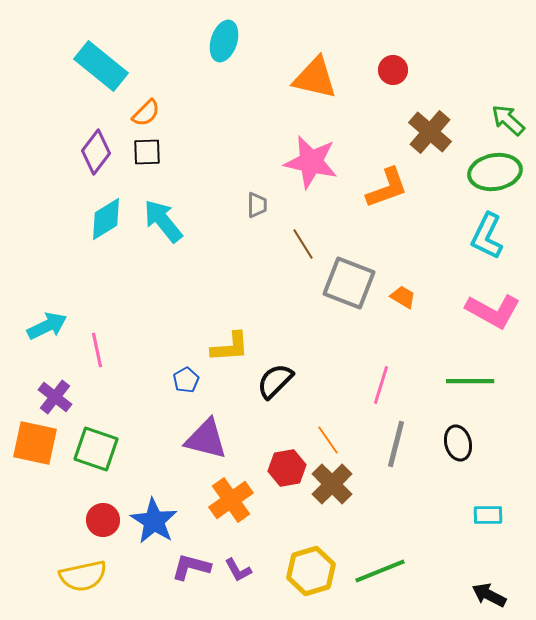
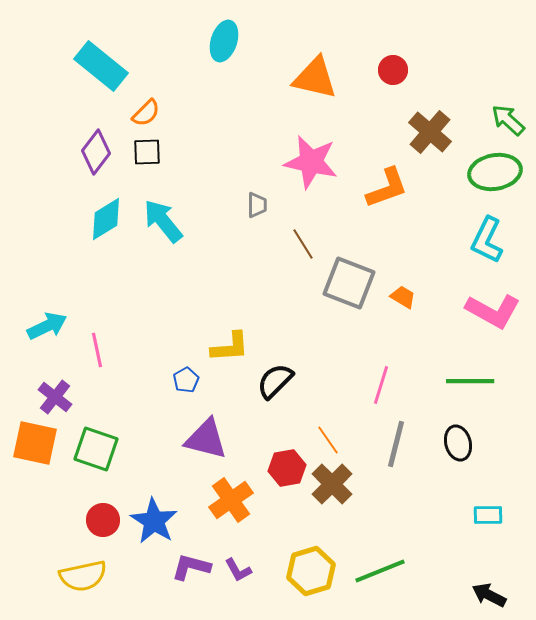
cyan L-shape at (487, 236): moved 4 px down
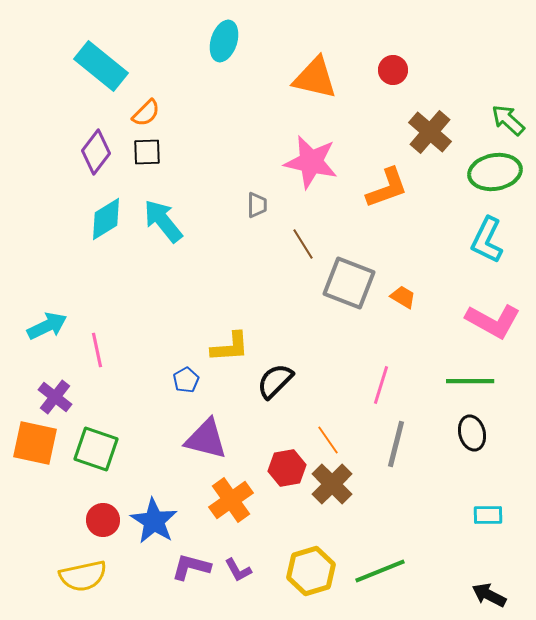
pink L-shape at (493, 311): moved 10 px down
black ellipse at (458, 443): moved 14 px right, 10 px up
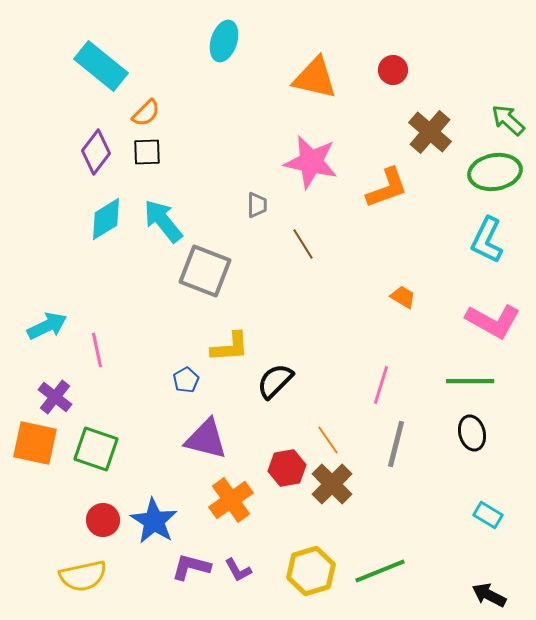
gray square at (349, 283): moved 144 px left, 12 px up
cyan rectangle at (488, 515): rotated 32 degrees clockwise
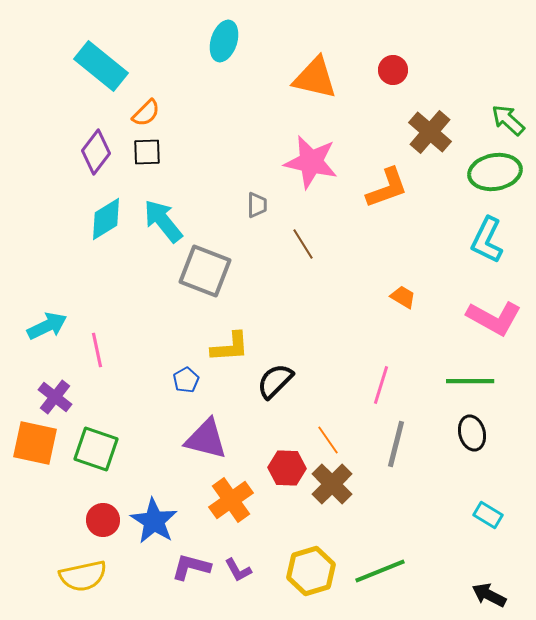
pink L-shape at (493, 321): moved 1 px right, 3 px up
red hexagon at (287, 468): rotated 12 degrees clockwise
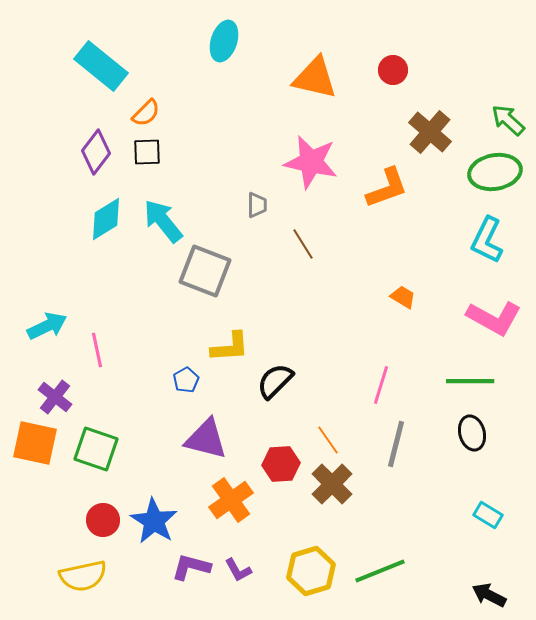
red hexagon at (287, 468): moved 6 px left, 4 px up; rotated 6 degrees counterclockwise
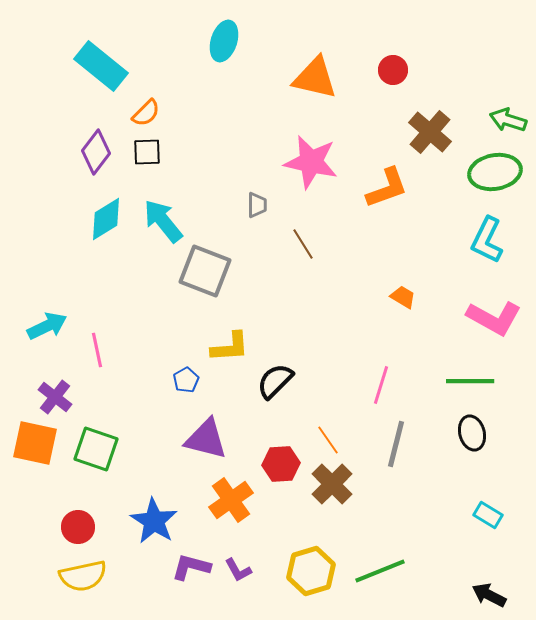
green arrow at (508, 120): rotated 24 degrees counterclockwise
red circle at (103, 520): moved 25 px left, 7 px down
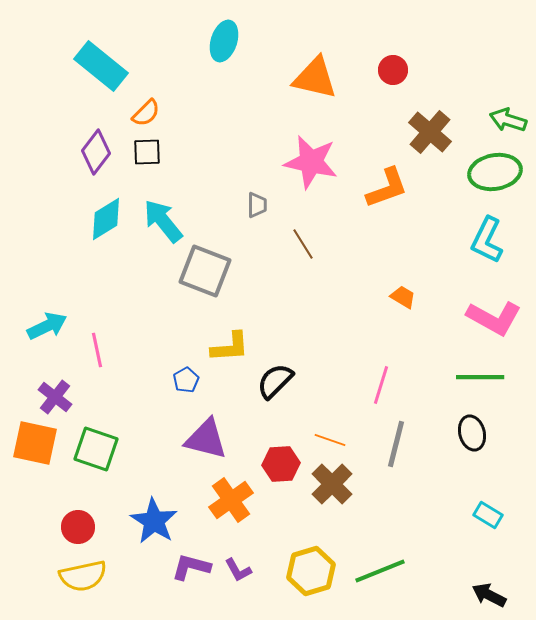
green line at (470, 381): moved 10 px right, 4 px up
orange line at (328, 440): moved 2 px right; rotated 36 degrees counterclockwise
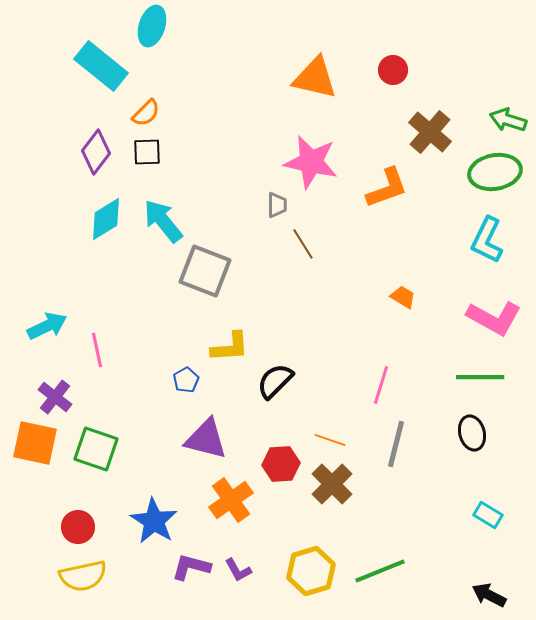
cyan ellipse at (224, 41): moved 72 px left, 15 px up
gray trapezoid at (257, 205): moved 20 px right
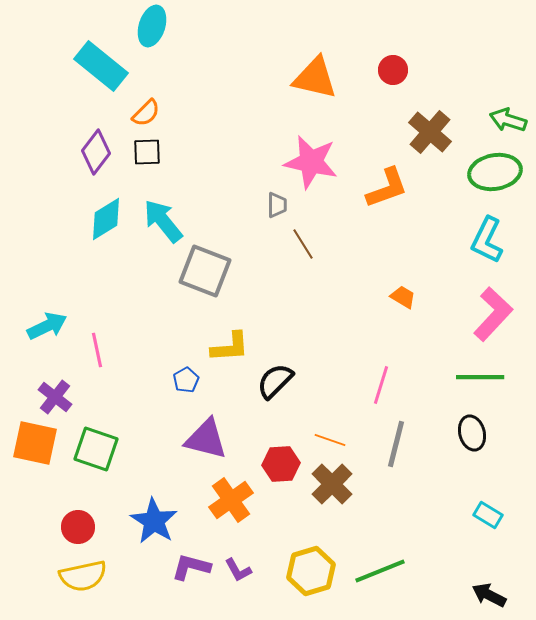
pink L-shape at (494, 318): moved 1 px left, 4 px up; rotated 76 degrees counterclockwise
